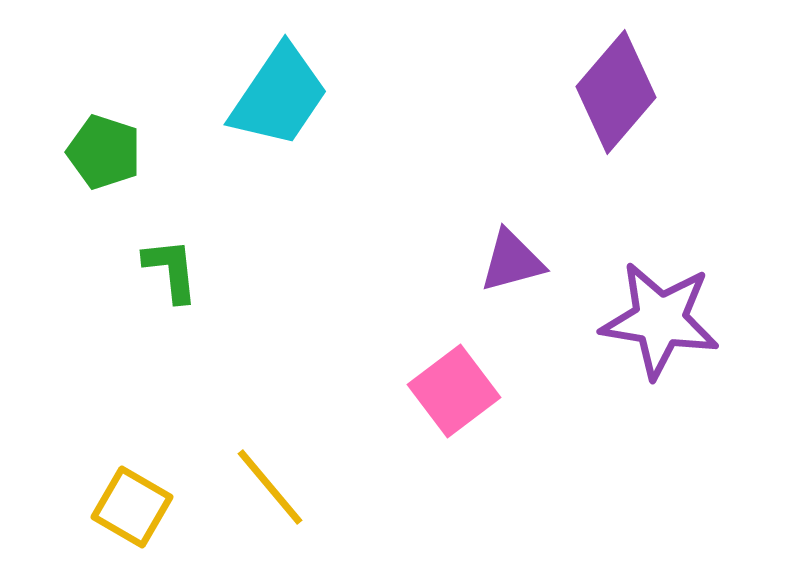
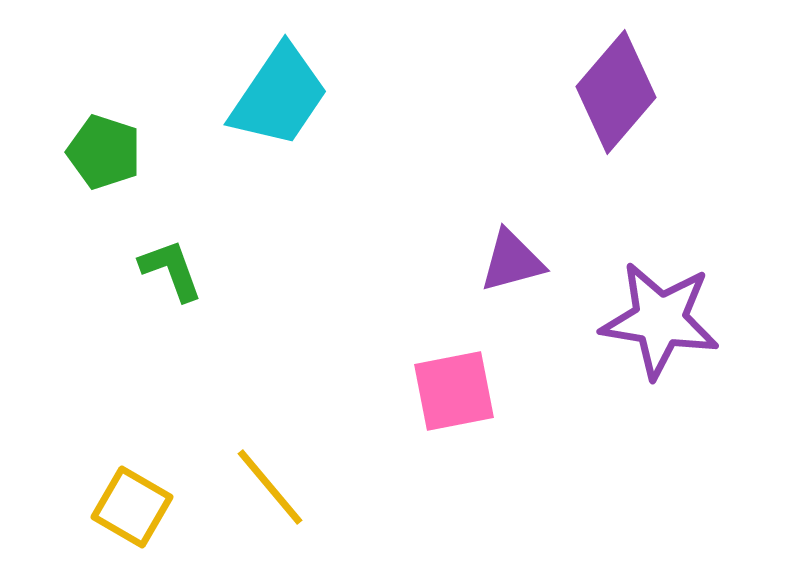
green L-shape: rotated 14 degrees counterclockwise
pink square: rotated 26 degrees clockwise
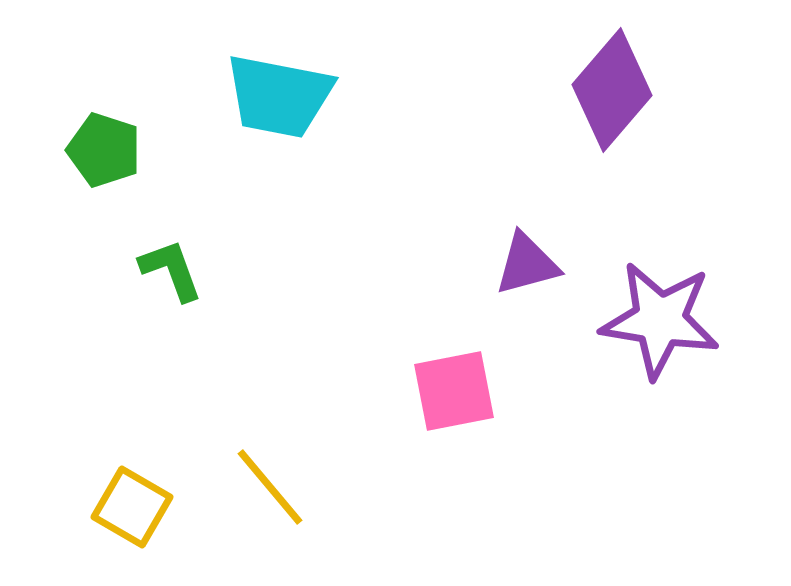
purple diamond: moved 4 px left, 2 px up
cyan trapezoid: rotated 67 degrees clockwise
green pentagon: moved 2 px up
purple triangle: moved 15 px right, 3 px down
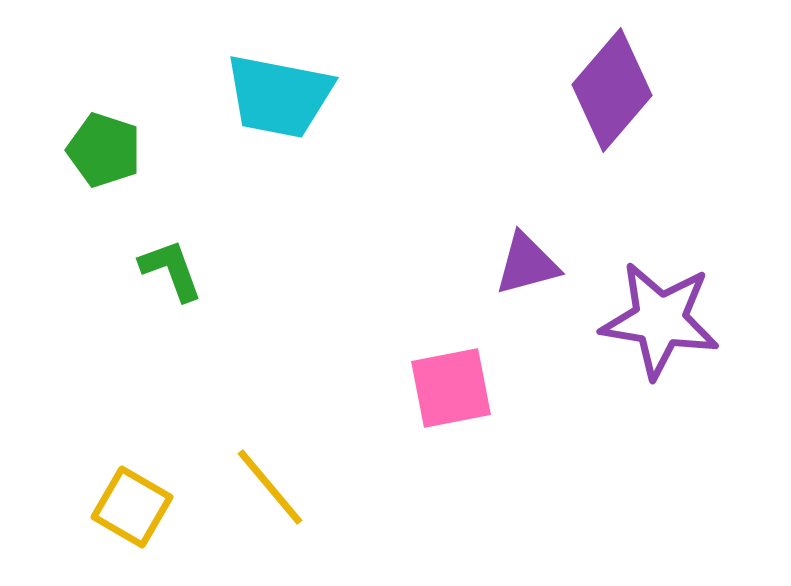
pink square: moved 3 px left, 3 px up
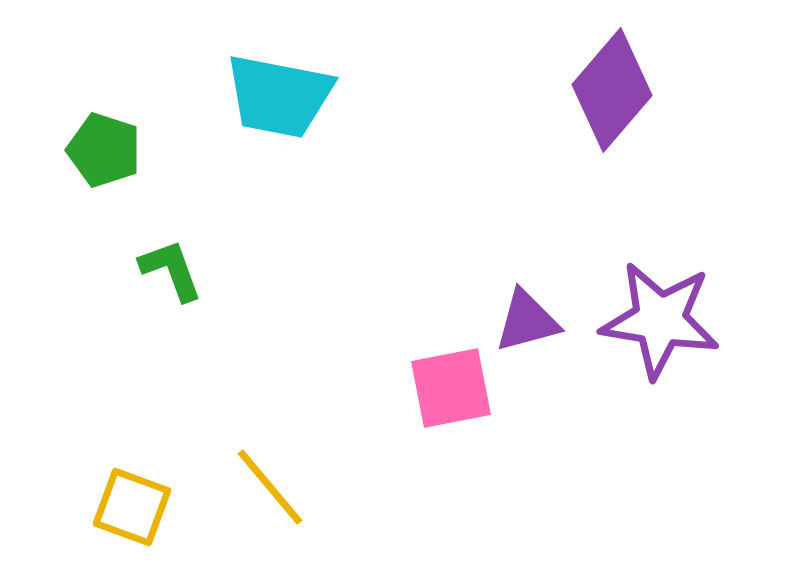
purple triangle: moved 57 px down
yellow square: rotated 10 degrees counterclockwise
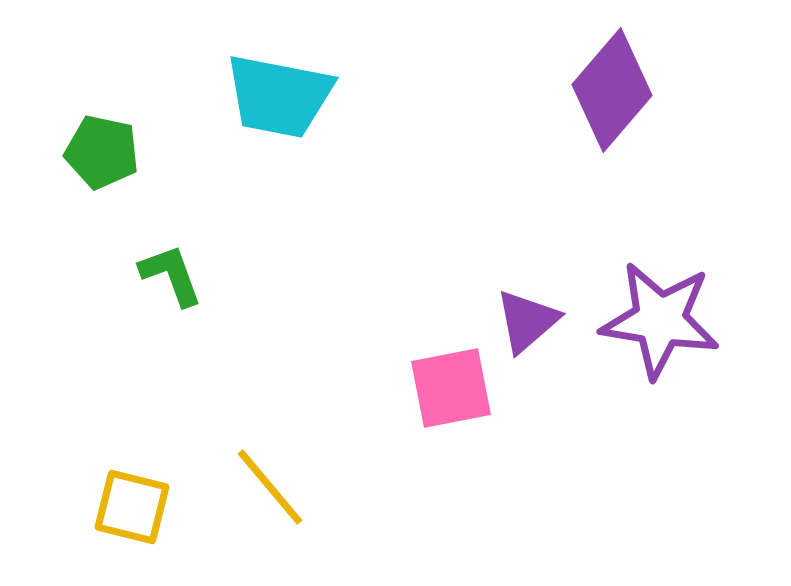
green pentagon: moved 2 px left, 2 px down; rotated 6 degrees counterclockwise
green L-shape: moved 5 px down
purple triangle: rotated 26 degrees counterclockwise
yellow square: rotated 6 degrees counterclockwise
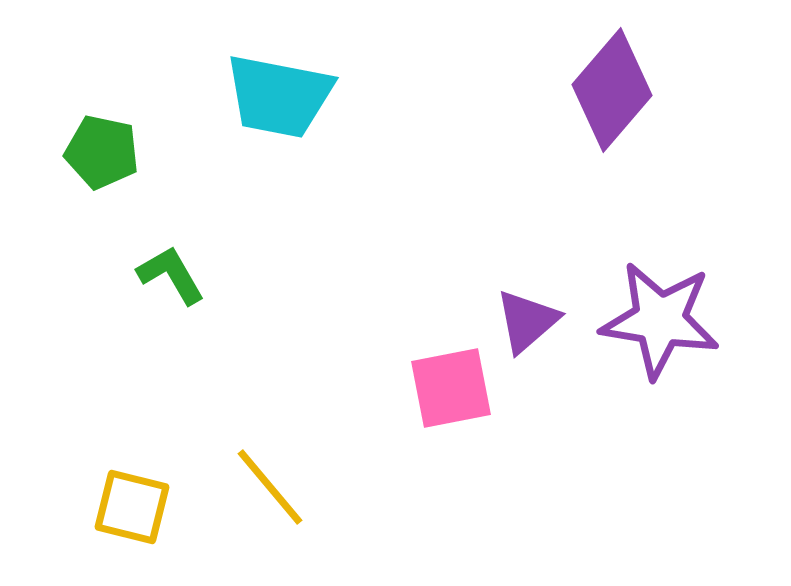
green L-shape: rotated 10 degrees counterclockwise
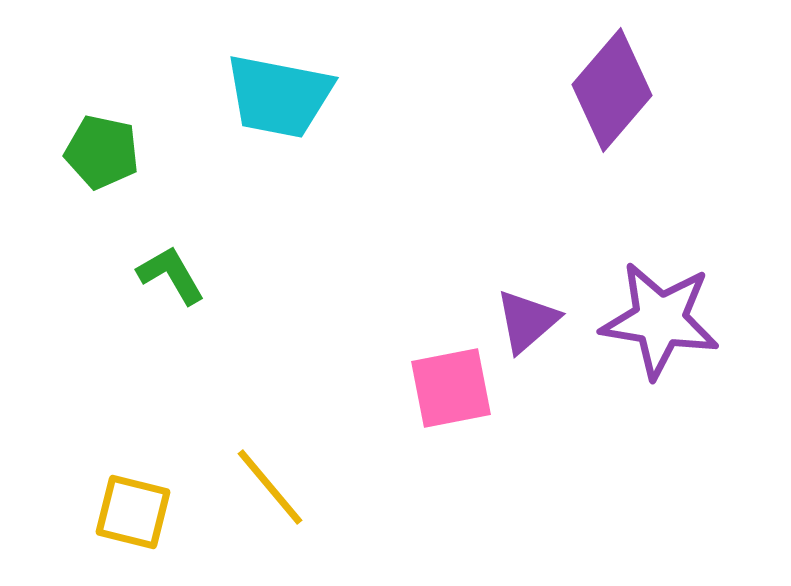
yellow square: moved 1 px right, 5 px down
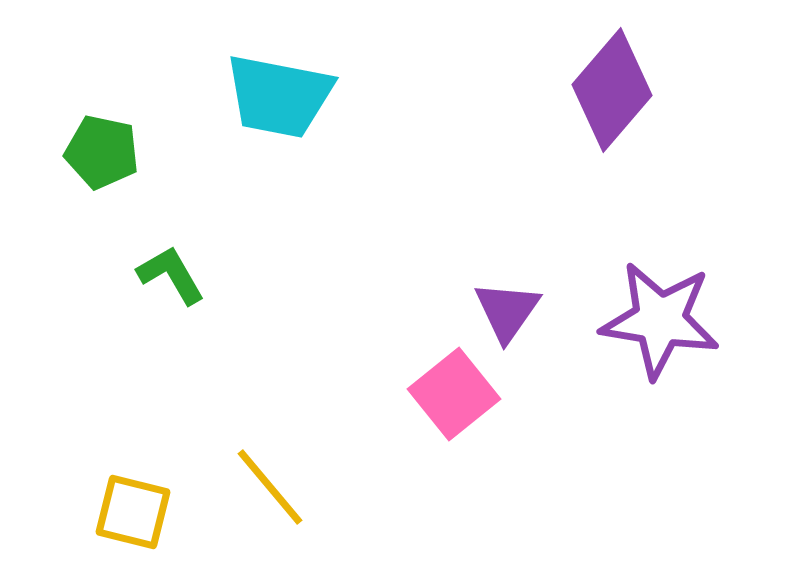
purple triangle: moved 20 px left, 10 px up; rotated 14 degrees counterclockwise
pink square: moved 3 px right, 6 px down; rotated 28 degrees counterclockwise
